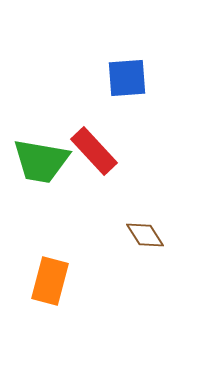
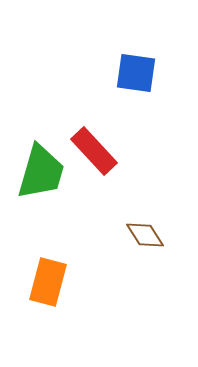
blue square: moved 9 px right, 5 px up; rotated 12 degrees clockwise
green trapezoid: moved 11 px down; rotated 84 degrees counterclockwise
orange rectangle: moved 2 px left, 1 px down
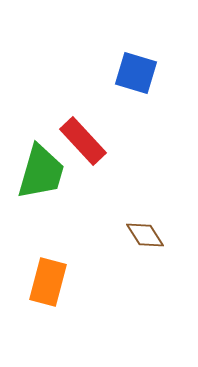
blue square: rotated 9 degrees clockwise
red rectangle: moved 11 px left, 10 px up
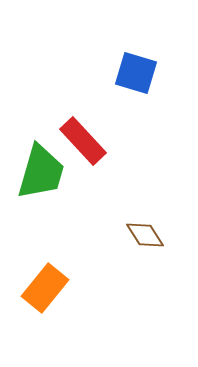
orange rectangle: moved 3 px left, 6 px down; rotated 24 degrees clockwise
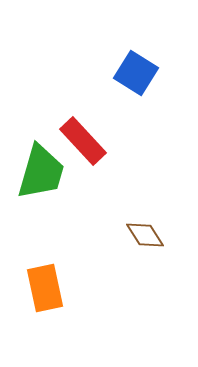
blue square: rotated 15 degrees clockwise
orange rectangle: rotated 51 degrees counterclockwise
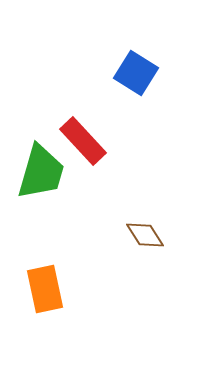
orange rectangle: moved 1 px down
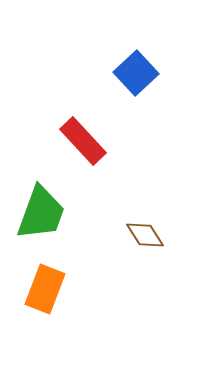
blue square: rotated 15 degrees clockwise
green trapezoid: moved 41 px down; rotated 4 degrees clockwise
orange rectangle: rotated 33 degrees clockwise
